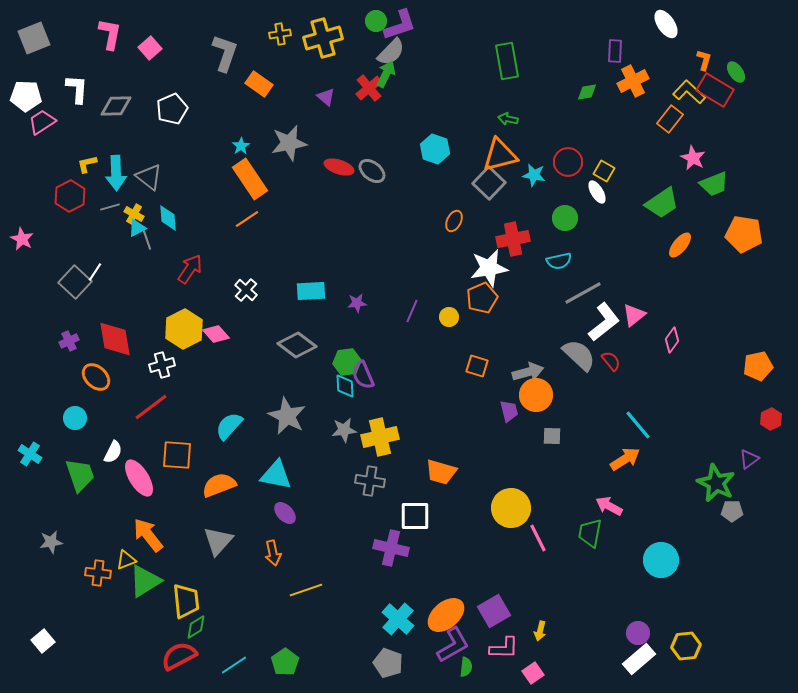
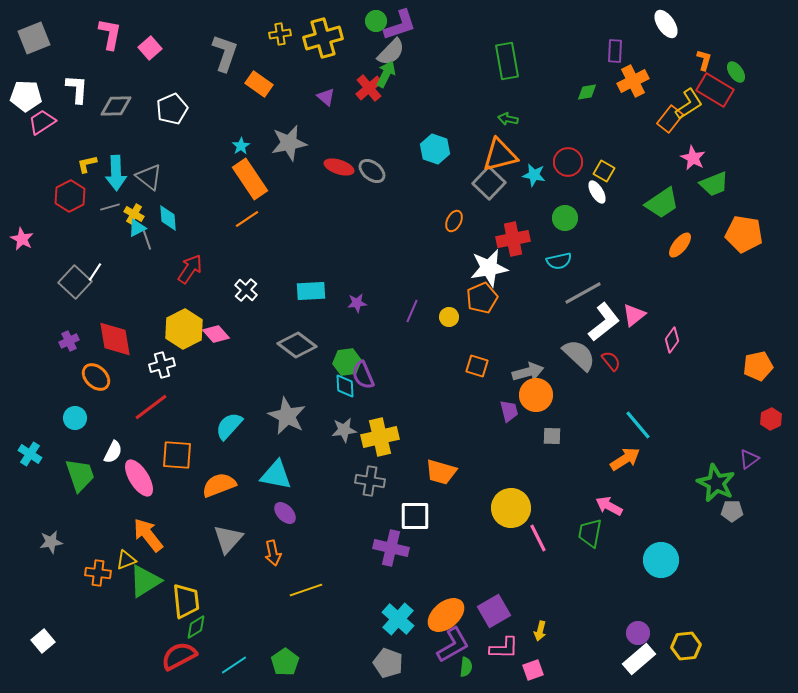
yellow L-shape at (689, 92): moved 12 px down; rotated 104 degrees clockwise
gray triangle at (218, 541): moved 10 px right, 2 px up
pink square at (533, 673): moved 3 px up; rotated 15 degrees clockwise
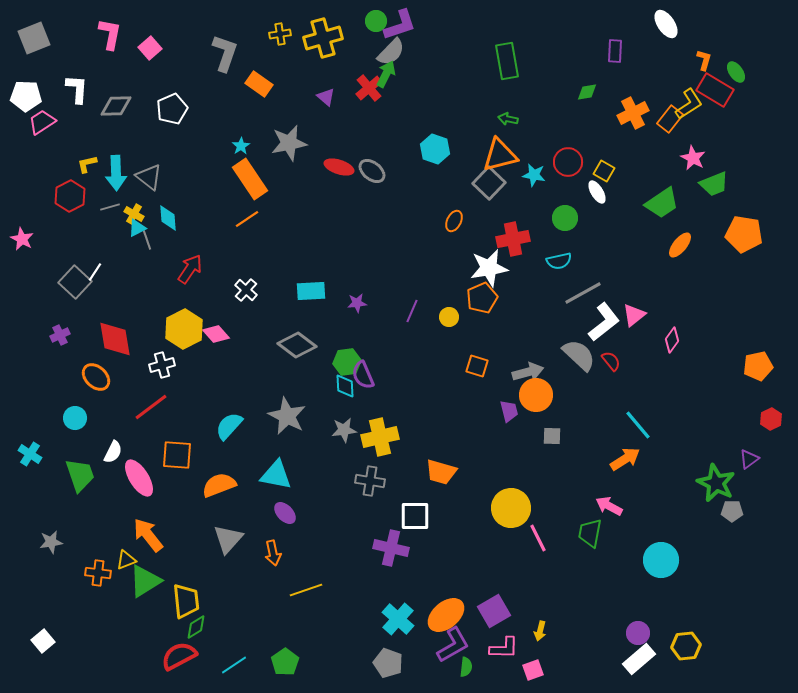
orange cross at (633, 81): moved 32 px down
purple cross at (69, 341): moved 9 px left, 6 px up
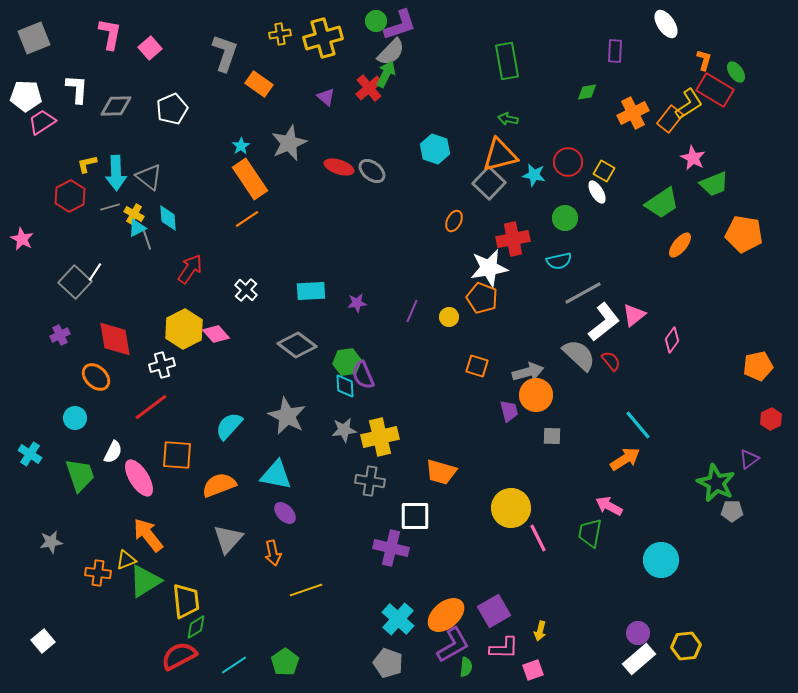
gray star at (289, 143): rotated 12 degrees counterclockwise
orange pentagon at (482, 298): rotated 28 degrees counterclockwise
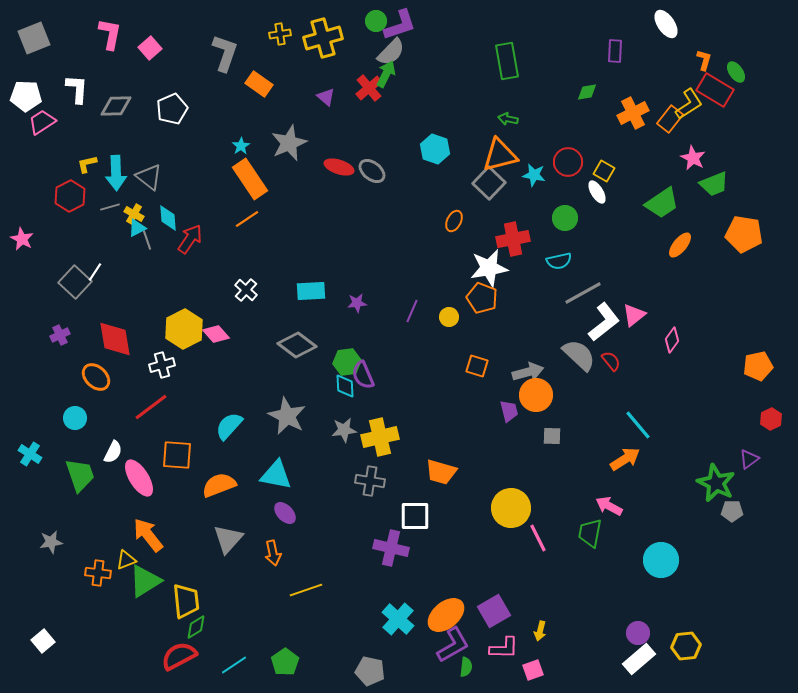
red arrow at (190, 269): moved 30 px up
gray pentagon at (388, 663): moved 18 px left, 8 px down; rotated 8 degrees counterclockwise
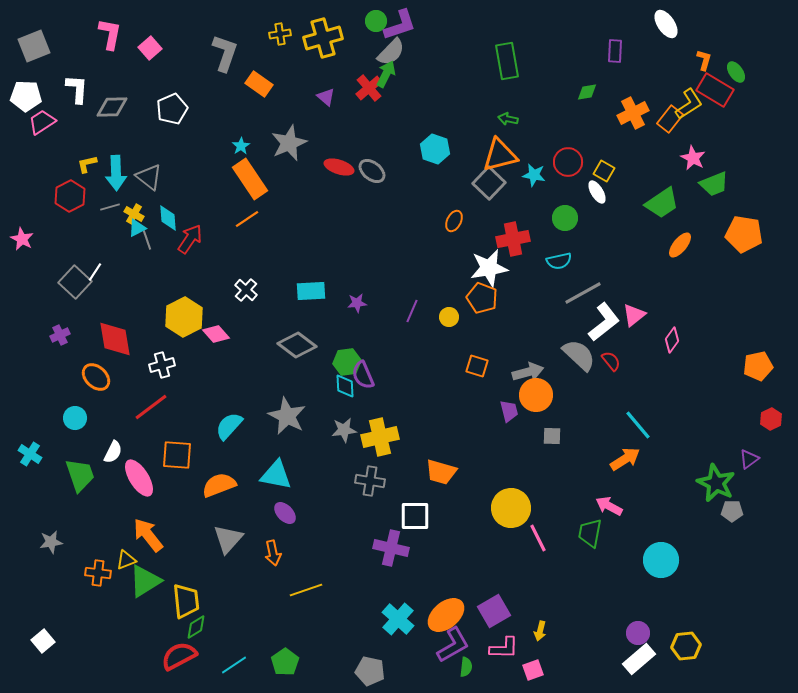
gray square at (34, 38): moved 8 px down
gray diamond at (116, 106): moved 4 px left, 1 px down
yellow hexagon at (184, 329): moved 12 px up
